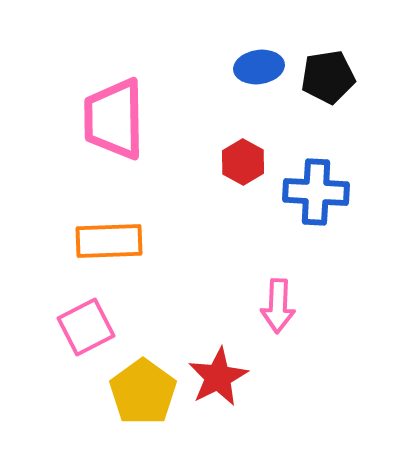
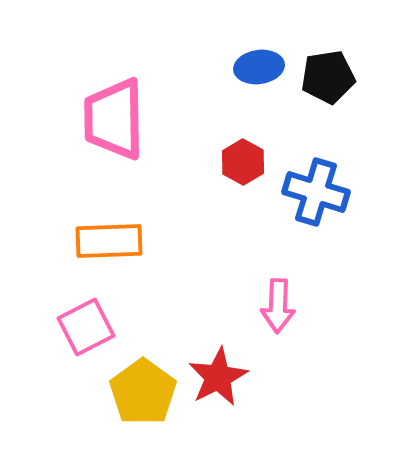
blue cross: rotated 14 degrees clockwise
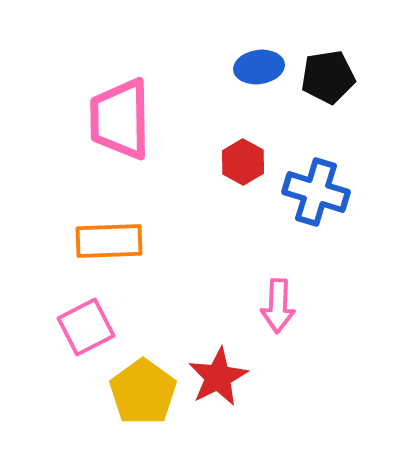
pink trapezoid: moved 6 px right
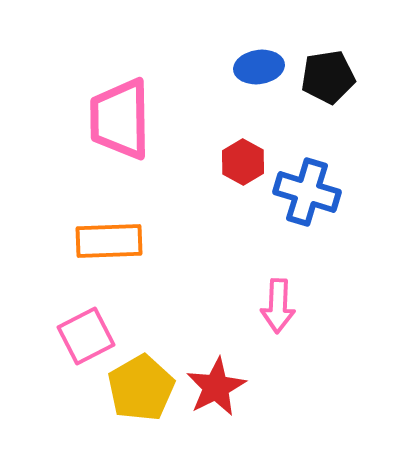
blue cross: moved 9 px left
pink square: moved 9 px down
red star: moved 2 px left, 10 px down
yellow pentagon: moved 2 px left, 4 px up; rotated 6 degrees clockwise
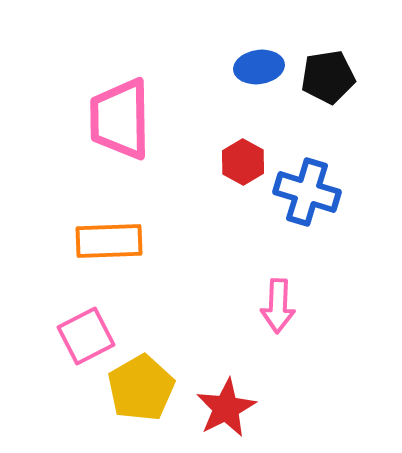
red star: moved 10 px right, 21 px down
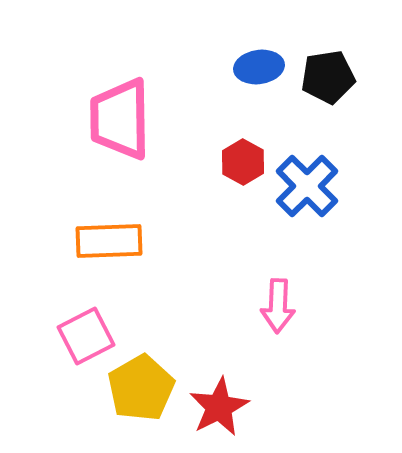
blue cross: moved 6 px up; rotated 28 degrees clockwise
red star: moved 7 px left, 1 px up
